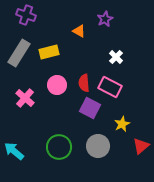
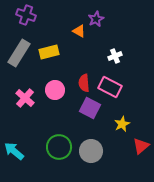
purple star: moved 9 px left
white cross: moved 1 px left, 1 px up; rotated 24 degrees clockwise
pink circle: moved 2 px left, 5 px down
gray circle: moved 7 px left, 5 px down
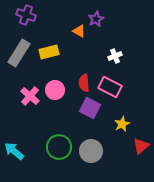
pink cross: moved 5 px right, 2 px up
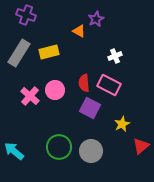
pink rectangle: moved 1 px left, 2 px up
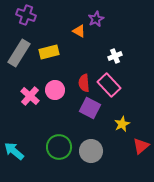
pink rectangle: rotated 20 degrees clockwise
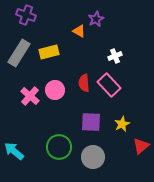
purple square: moved 1 px right, 14 px down; rotated 25 degrees counterclockwise
gray circle: moved 2 px right, 6 px down
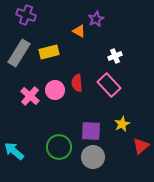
red semicircle: moved 7 px left
purple square: moved 9 px down
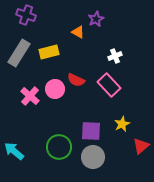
orange triangle: moved 1 px left, 1 px down
red semicircle: moved 1 px left, 3 px up; rotated 60 degrees counterclockwise
pink circle: moved 1 px up
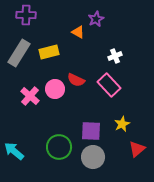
purple cross: rotated 18 degrees counterclockwise
red triangle: moved 4 px left, 3 px down
